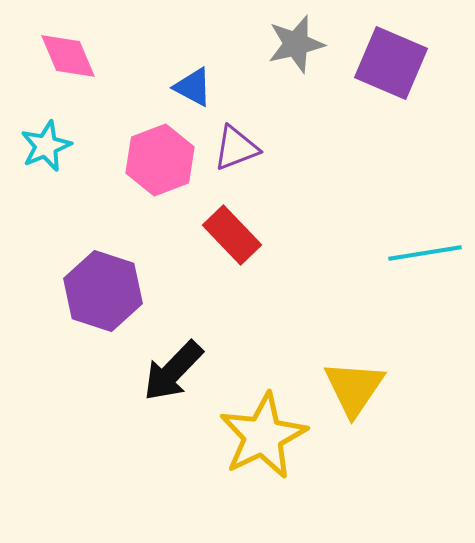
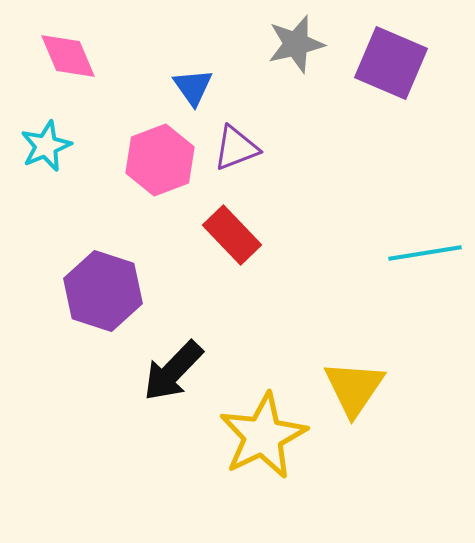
blue triangle: rotated 27 degrees clockwise
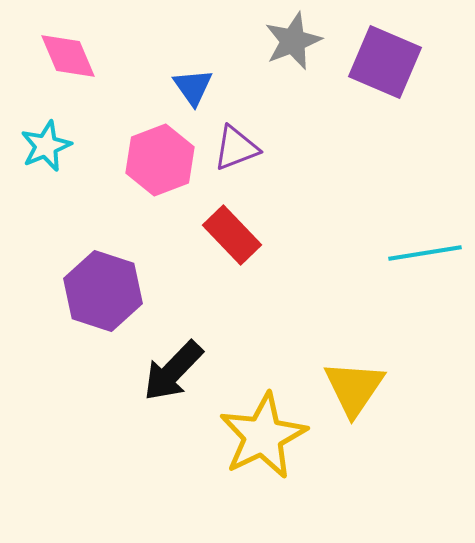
gray star: moved 3 px left, 3 px up; rotated 8 degrees counterclockwise
purple square: moved 6 px left, 1 px up
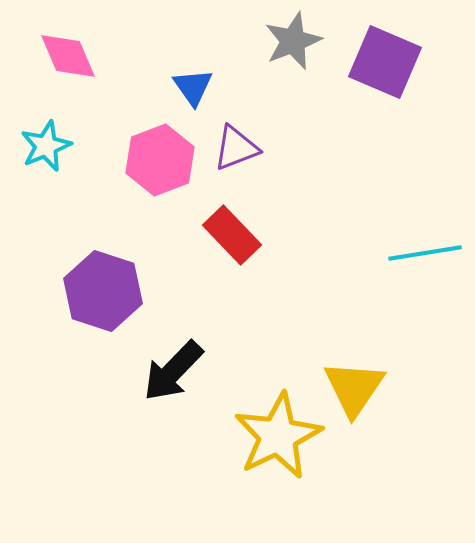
yellow star: moved 15 px right
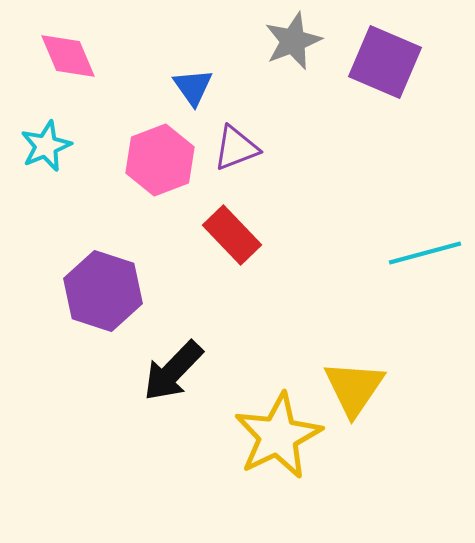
cyan line: rotated 6 degrees counterclockwise
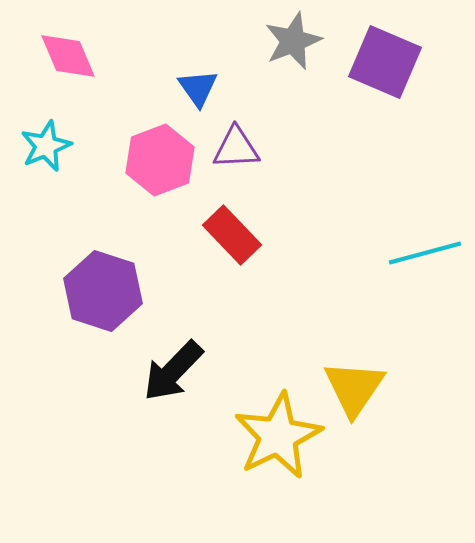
blue triangle: moved 5 px right, 1 px down
purple triangle: rotated 18 degrees clockwise
